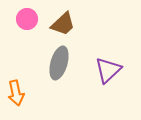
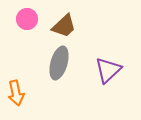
brown trapezoid: moved 1 px right, 2 px down
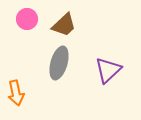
brown trapezoid: moved 1 px up
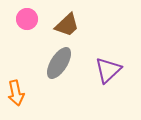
brown trapezoid: moved 3 px right
gray ellipse: rotated 16 degrees clockwise
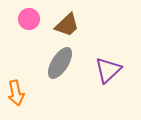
pink circle: moved 2 px right
gray ellipse: moved 1 px right
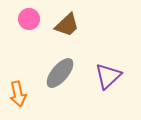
gray ellipse: moved 10 px down; rotated 8 degrees clockwise
purple triangle: moved 6 px down
orange arrow: moved 2 px right, 1 px down
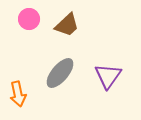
purple triangle: rotated 12 degrees counterclockwise
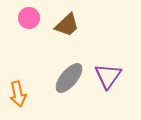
pink circle: moved 1 px up
gray ellipse: moved 9 px right, 5 px down
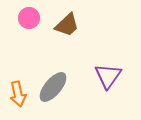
gray ellipse: moved 16 px left, 9 px down
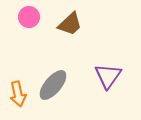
pink circle: moved 1 px up
brown trapezoid: moved 3 px right, 1 px up
gray ellipse: moved 2 px up
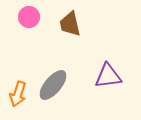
brown trapezoid: rotated 120 degrees clockwise
purple triangle: rotated 48 degrees clockwise
orange arrow: rotated 30 degrees clockwise
